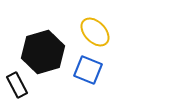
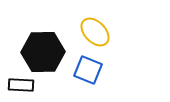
black hexagon: rotated 15 degrees clockwise
black rectangle: moved 4 px right; rotated 60 degrees counterclockwise
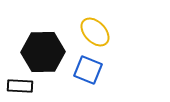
black rectangle: moved 1 px left, 1 px down
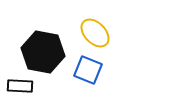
yellow ellipse: moved 1 px down
black hexagon: rotated 12 degrees clockwise
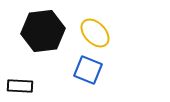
black hexagon: moved 21 px up; rotated 18 degrees counterclockwise
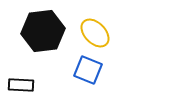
black rectangle: moved 1 px right, 1 px up
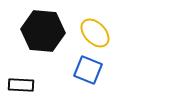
black hexagon: rotated 12 degrees clockwise
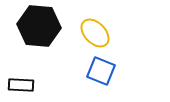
black hexagon: moved 4 px left, 5 px up
blue square: moved 13 px right, 1 px down
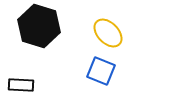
black hexagon: rotated 12 degrees clockwise
yellow ellipse: moved 13 px right
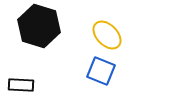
yellow ellipse: moved 1 px left, 2 px down
